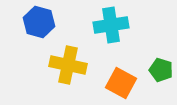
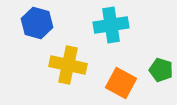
blue hexagon: moved 2 px left, 1 px down
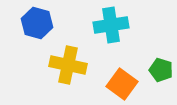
orange square: moved 1 px right, 1 px down; rotated 8 degrees clockwise
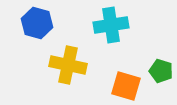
green pentagon: moved 1 px down
orange square: moved 4 px right, 2 px down; rotated 20 degrees counterclockwise
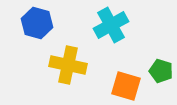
cyan cross: rotated 20 degrees counterclockwise
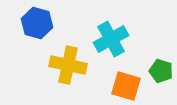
cyan cross: moved 14 px down
